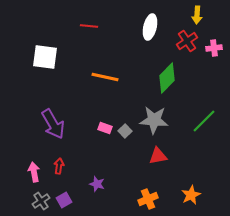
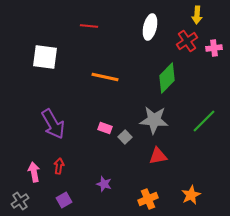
gray square: moved 6 px down
purple star: moved 7 px right
gray cross: moved 21 px left
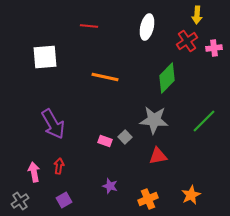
white ellipse: moved 3 px left
white square: rotated 12 degrees counterclockwise
pink rectangle: moved 13 px down
purple star: moved 6 px right, 2 px down
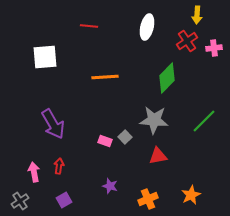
orange line: rotated 16 degrees counterclockwise
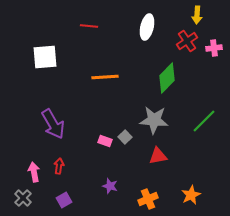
gray cross: moved 3 px right, 3 px up; rotated 12 degrees counterclockwise
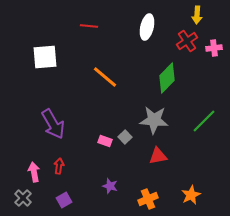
orange line: rotated 44 degrees clockwise
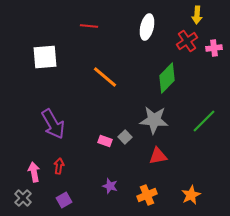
orange cross: moved 1 px left, 4 px up
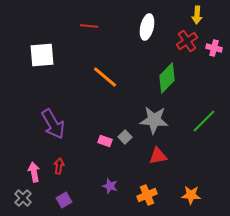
pink cross: rotated 21 degrees clockwise
white square: moved 3 px left, 2 px up
orange star: rotated 30 degrees clockwise
